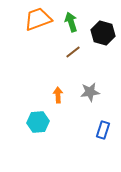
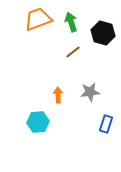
blue rectangle: moved 3 px right, 6 px up
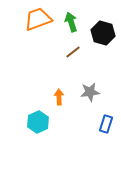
orange arrow: moved 1 px right, 2 px down
cyan hexagon: rotated 20 degrees counterclockwise
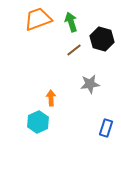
black hexagon: moved 1 px left, 6 px down
brown line: moved 1 px right, 2 px up
gray star: moved 8 px up
orange arrow: moved 8 px left, 1 px down
blue rectangle: moved 4 px down
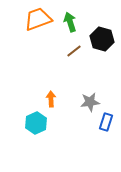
green arrow: moved 1 px left
brown line: moved 1 px down
gray star: moved 18 px down
orange arrow: moved 1 px down
cyan hexagon: moved 2 px left, 1 px down
blue rectangle: moved 6 px up
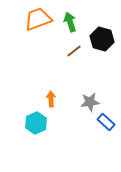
blue rectangle: rotated 66 degrees counterclockwise
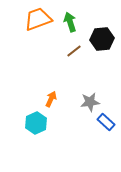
black hexagon: rotated 20 degrees counterclockwise
orange arrow: rotated 28 degrees clockwise
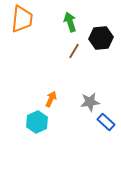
orange trapezoid: moved 16 px left; rotated 116 degrees clockwise
black hexagon: moved 1 px left, 1 px up
brown line: rotated 21 degrees counterclockwise
cyan hexagon: moved 1 px right, 1 px up
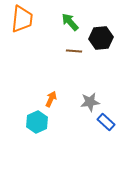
green arrow: rotated 24 degrees counterclockwise
brown line: rotated 63 degrees clockwise
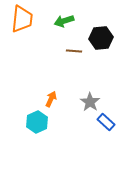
green arrow: moved 6 px left, 1 px up; rotated 66 degrees counterclockwise
gray star: rotated 30 degrees counterclockwise
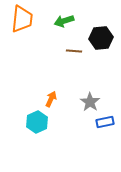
blue rectangle: moved 1 px left; rotated 54 degrees counterclockwise
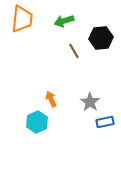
brown line: rotated 56 degrees clockwise
orange arrow: rotated 49 degrees counterclockwise
